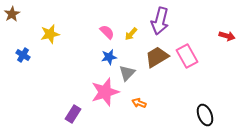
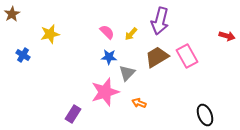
blue star: rotated 14 degrees clockwise
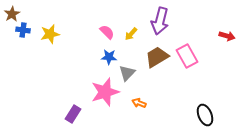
blue cross: moved 25 px up; rotated 24 degrees counterclockwise
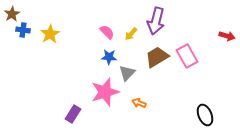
purple arrow: moved 4 px left
yellow star: rotated 18 degrees counterclockwise
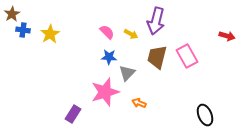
yellow arrow: rotated 104 degrees counterclockwise
brown trapezoid: rotated 45 degrees counterclockwise
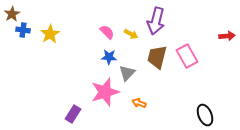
red arrow: rotated 21 degrees counterclockwise
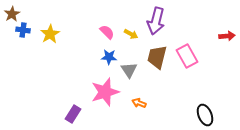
gray triangle: moved 2 px right, 3 px up; rotated 18 degrees counterclockwise
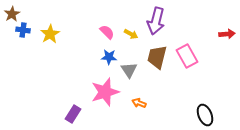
red arrow: moved 2 px up
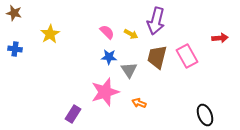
brown star: moved 2 px right, 1 px up; rotated 28 degrees counterclockwise
blue cross: moved 8 px left, 19 px down
red arrow: moved 7 px left, 4 px down
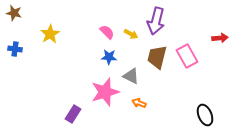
gray triangle: moved 2 px right, 6 px down; rotated 30 degrees counterclockwise
